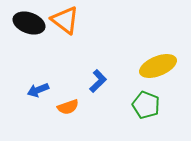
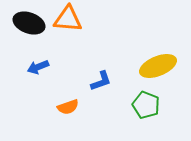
orange triangle: moved 3 px right, 1 px up; rotated 32 degrees counterclockwise
blue L-shape: moved 3 px right; rotated 25 degrees clockwise
blue arrow: moved 23 px up
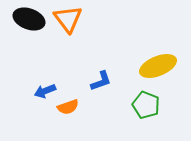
orange triangle: rotated 48 degrees clockwise
black ellipse: moved 4 px up
blue arrow: moved 7 px right, 24 px down
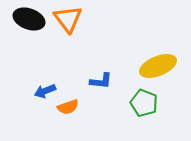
blue L-shape: rotated 25 degrees clockwise
green pentagon: moved 2 px left, 2 px up
